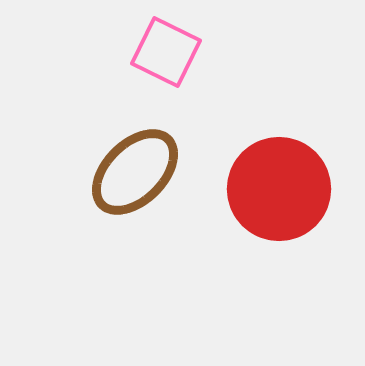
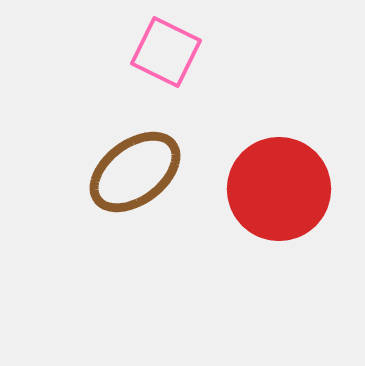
brown ellipse: rotated 8 degrees clockwise
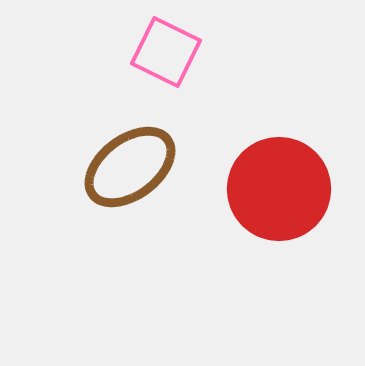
brown ellipse: moved 5 px left, 5 px up
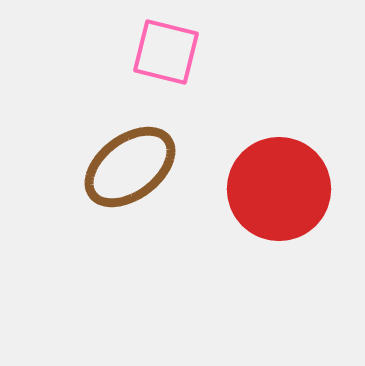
pink square: rotated 12 degrees counterclockwise
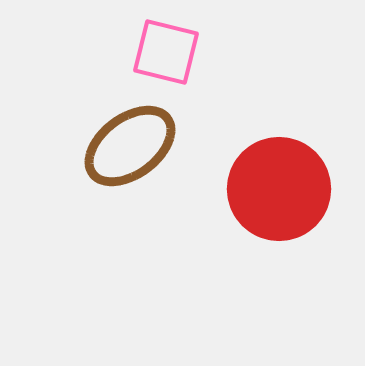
brown ellipse: moved 21 px up
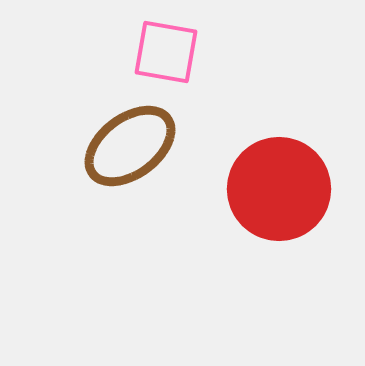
pink square: rotated 4 degrees counterclockwise
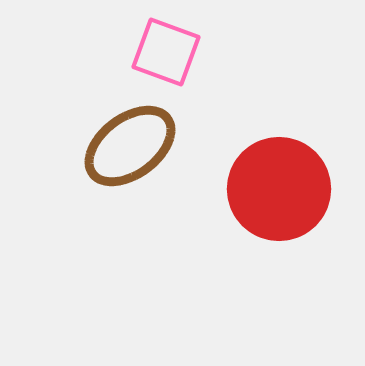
pink square: rotated 10 degrees clockwise
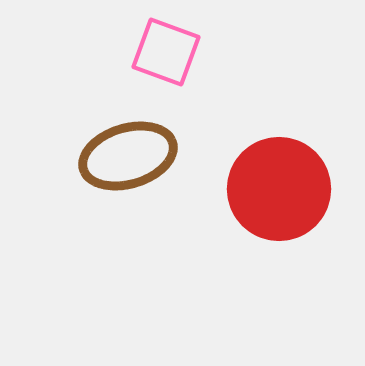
brown ellipse: moved 2 px left, 10 px down; rotated 20 degrees clockwise
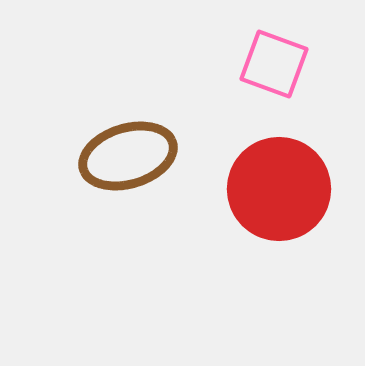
pink square: moved 108 px right, 12 px down
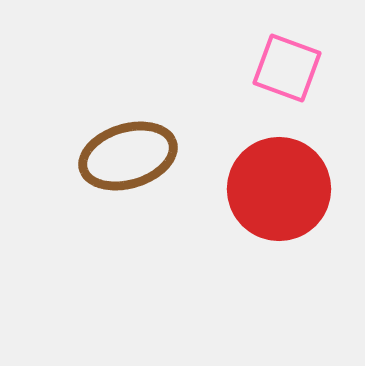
pink square: moved 13 px right, 4 px down
